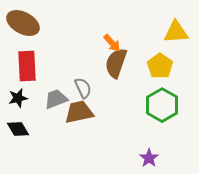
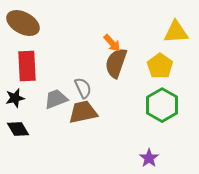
black star: moved 3 px left
brown trapezoid: moved 4 px right
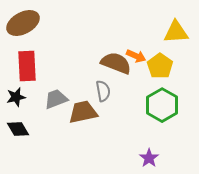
brown ellipse: rotated 56 degrees counterclockwise
orange arrow: moved 24 px right, 13 px down; rotated 24 degrees counterclockwise
brown semicircle: rotated 92 degrees clockwise
gray semicircle: moved 20 px right, 3 px down; rotated 15 degrees clockwise
black star: moved 1 px right, 1 px up
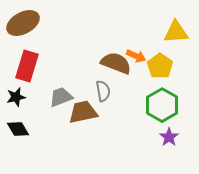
red rectangle: rotated 20 degrees clockwise
gray trapezoid: moved 5 px right, 2 px up
purple star: moved 20 px right, 21 px up
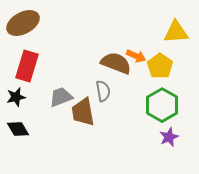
brown trapezoid: rotated 88 degrees counterclockwise
purple star: rotated 12 degrees clockwise
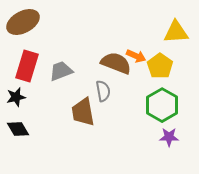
brown ellipse: moved 1 px up
gray trapezoid: moved 26 px up
purple star: rotated 24 degrees clockwise
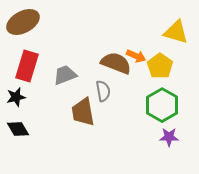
yellow triangle: rotated 20 degrees clockwise
gray trapezoid: moved 4 px right, 4 px down
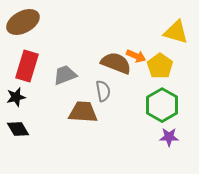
brown trapezoid: rotated 104 degrees clockwise
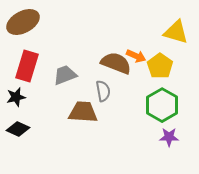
black diamond: rotated 35 degrees counterclockwise
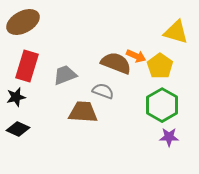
gray semicircle: rotated 60 degrees counterclockwise
